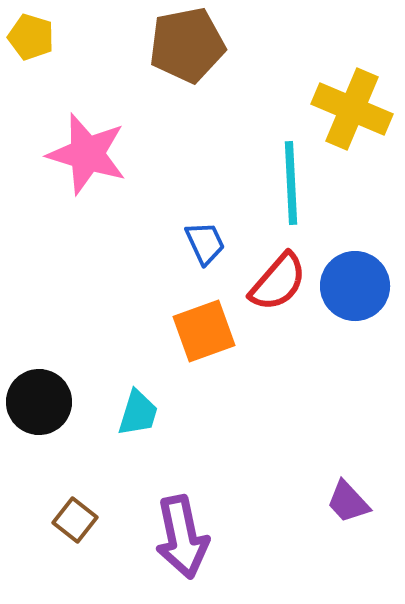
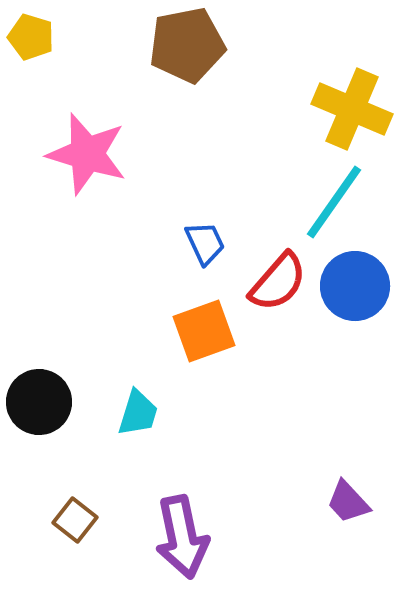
cyan line: moved 43 px right, 19 px down; rotated 38 degrees clockwise
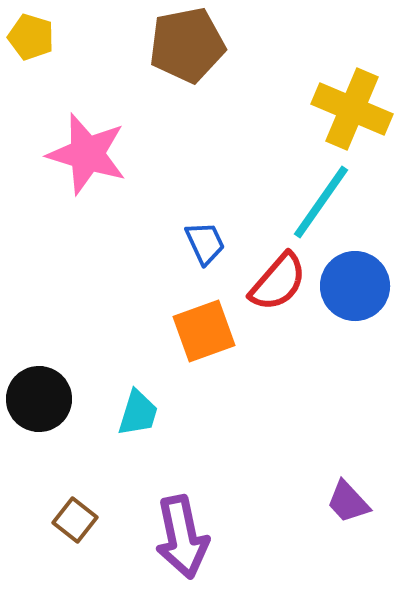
cyan line: moved 13 px left
black circle: moved 3 px up
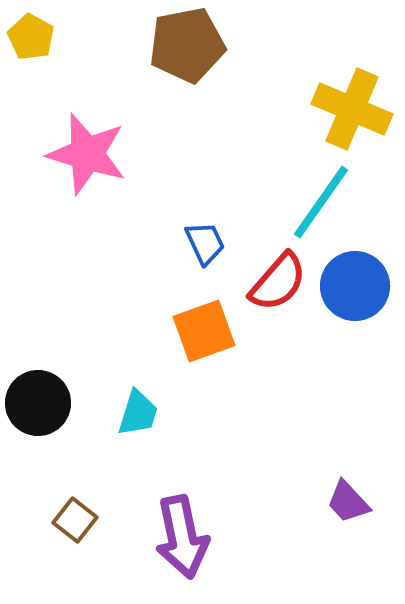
yellow pentagon: rotated 12 degrees clockwise
black circle: moved 1 px left, 4 px down
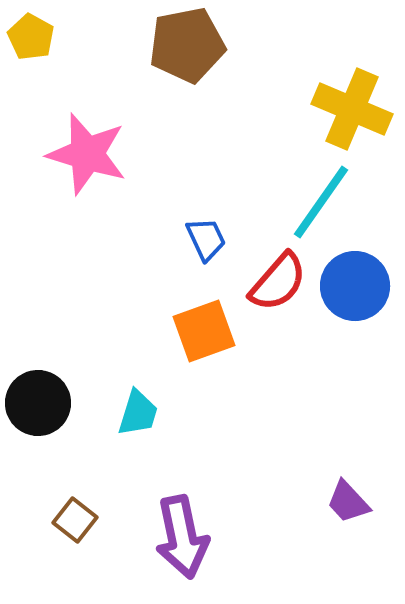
blue trapezoid: moved 1 px right, 4 px up
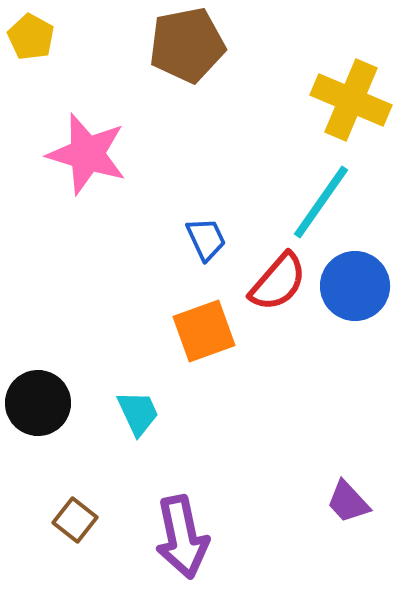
yellow cross: moved 1 px left, 9 px up
cyan trapezoid: rotated 42 degrees counterclockwise
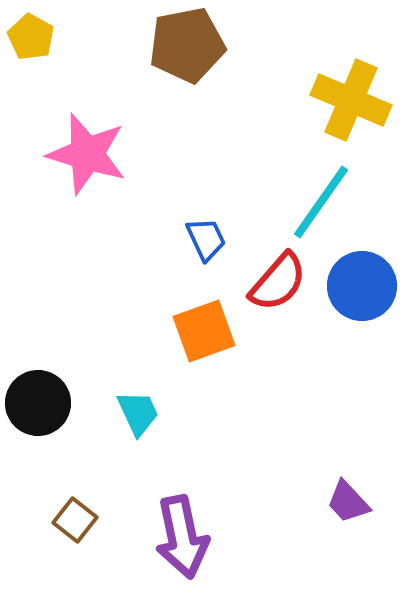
blue circle: moved 7 px right
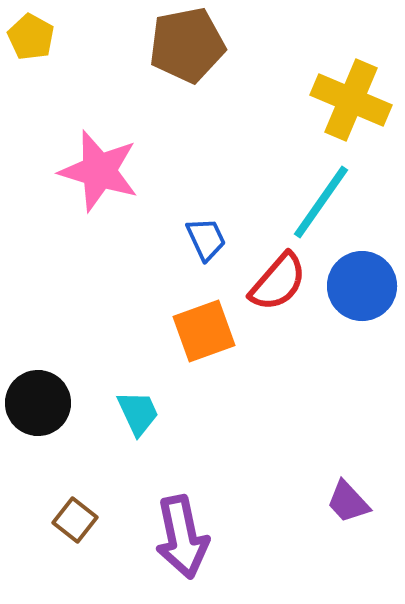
pink star: moved 12 px right, 17 px down
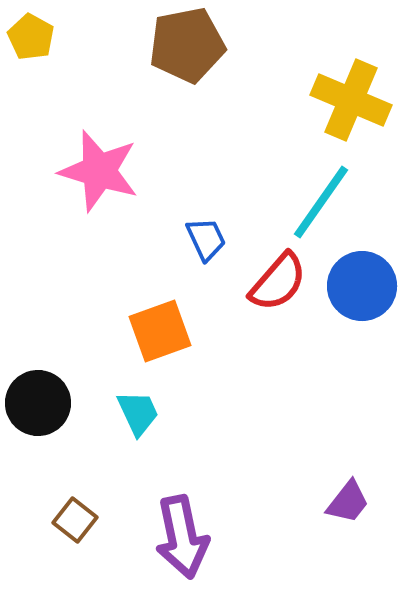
orange square: moved 44 px left
purple trapezoid: rotated 99 degrees counterclockwise
